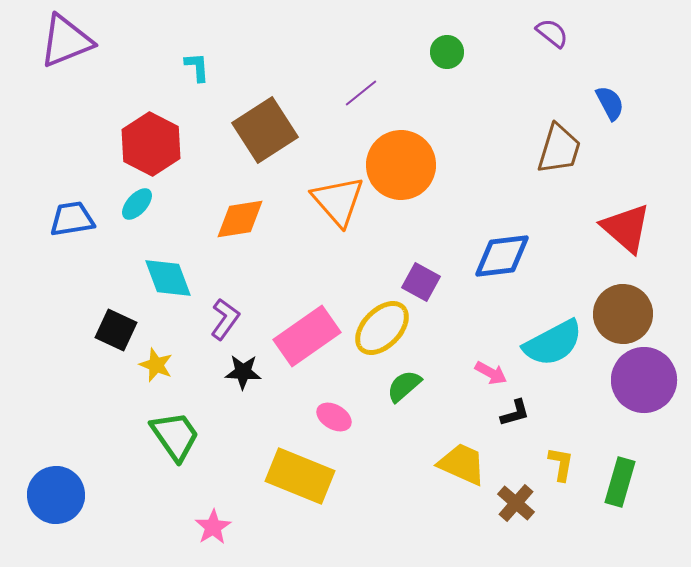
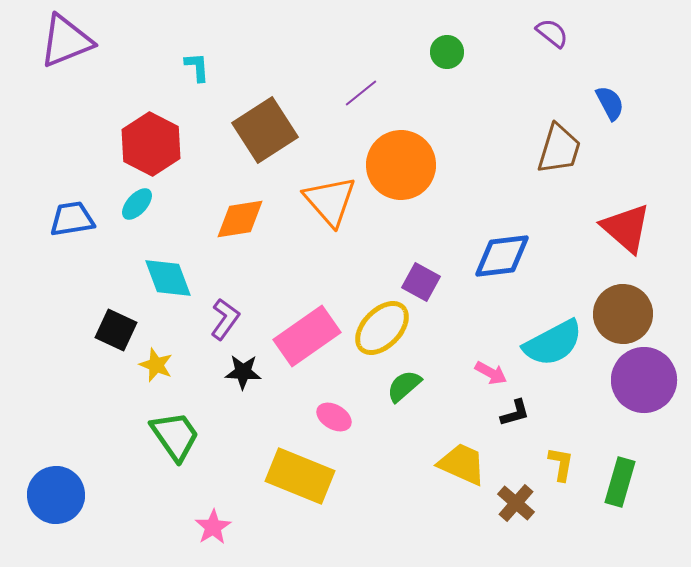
orange triangle: moved 8 px left
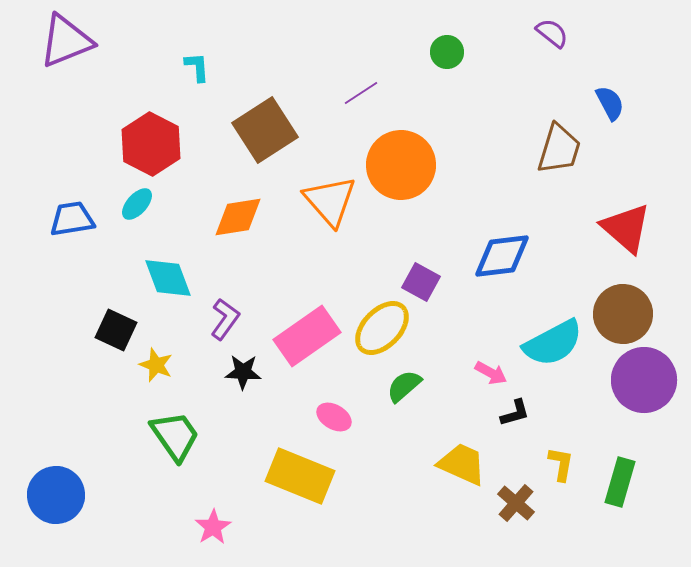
purple line: rotated 6 degrees clockwise
orange diamond: moved 2 px left, 2 px up
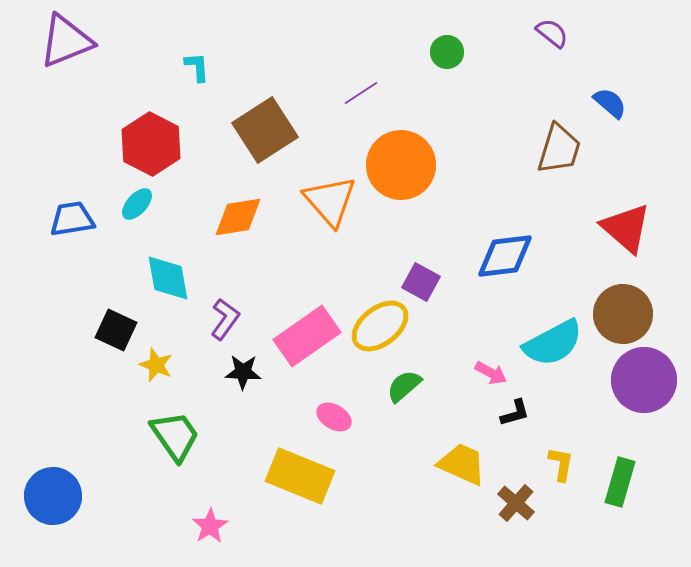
blue semicircle: rotated 21 degrees counterclockwise
blue diamond: moved 3 px right
cyan diamond: rotated 10 degrees clockwise
yellow ellipse: moved 2 px left, 2 px up; rotated 8 degrees clockwise
blue circle: moved 3 px left, 1 px down
pink star: moved 3 px left, 1 px up
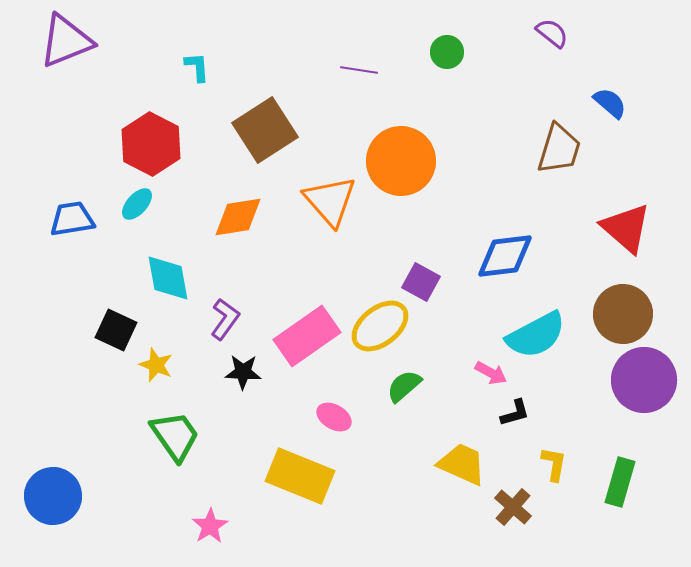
purple line: moved 2 px left, 23 px up; rotated 42 degrees clockwise
orange circle: moved 4 px up
cyan semicircle: moved 17 px left, 8 px up
yellow L-shape: moved 7 px left
brown cross: moved 3 px left, 4 px down
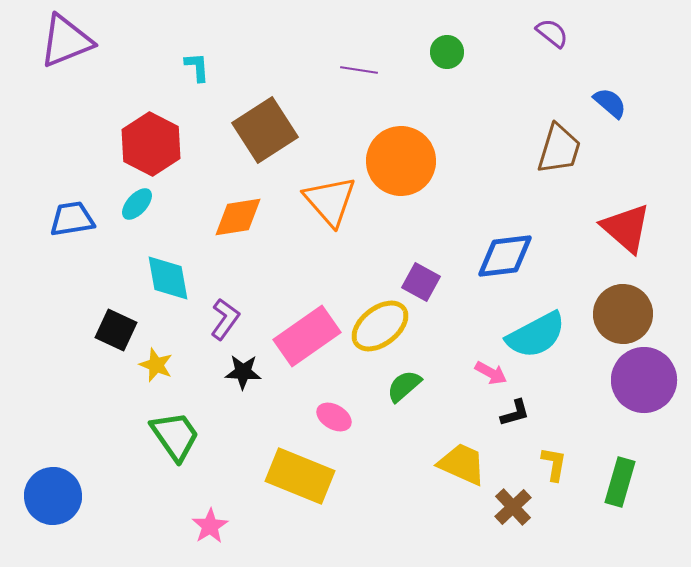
brown cross: rotated 6 degrees clockwise
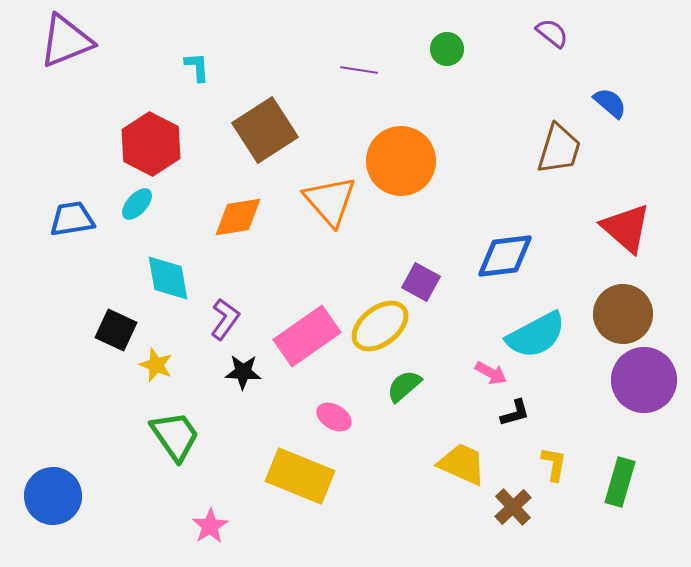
green circle: moved 3 px up
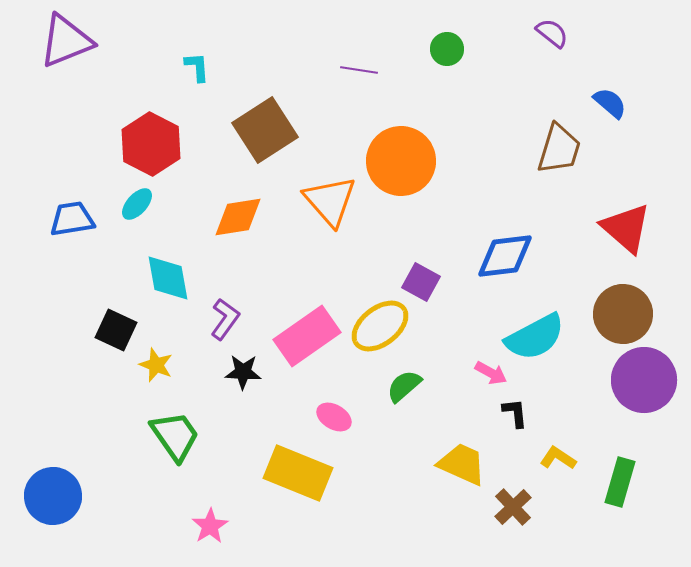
cyan semicircle: moved 1 px left, 2 px down
black L-shape: rotated 80 degrees counterclockwise
yellow L-shape: moved 4 px right, 6 px up; rotated 66 degrees counterclockwise
yellow rectangle: moved 2 px left, 3 px up
